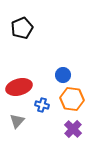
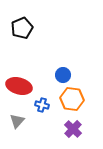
red ellipse: moved 1 px up; rotated 30 degrees clockwise
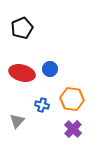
blue circle: moved 13 px left, 6 px up
red ellipse: moved 3 px right, 13 px up
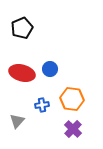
blue cross: rotated 24 degrees counterclockwise
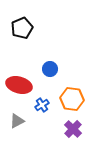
red ellipse: moved 3 px left, 12 px down
blue cross: rotated 24 degrees counterclockwise
gray triangle: rotated 21 degrees clockwise
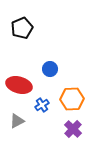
orange hexagon: rotated 10 degrees counterclockwise
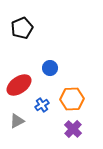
blue circle: moved 1 px up
red ellipse: rotated 50 degrees counterclockwise
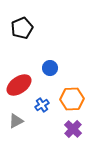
gray triangle: moved 1 px left
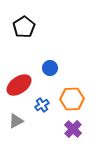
black pentagon: moved 2 px right, 1 px up; rotated 10 degrees counterclockwise
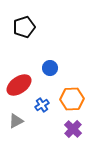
black pentagon: rotated 15 degrees clockwise
